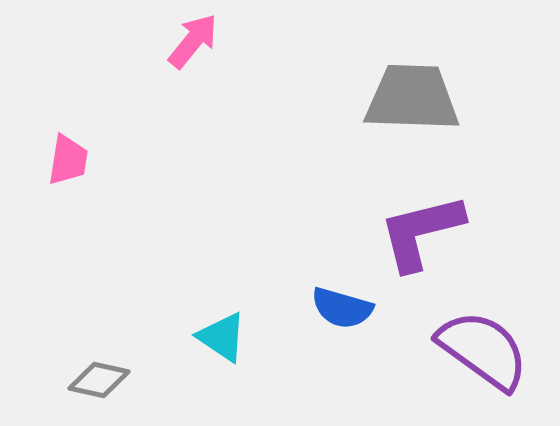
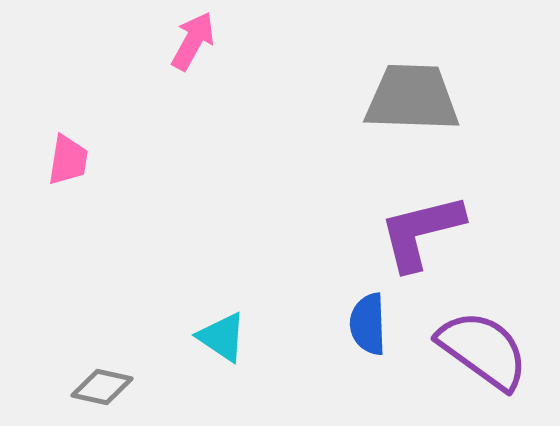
pink arrow: rotated 10 degrees counterclockwise
blue semicircle: moved 26 px right, 16 px down; rotated 72 degrees clockwise
gray diamond: moved 3 px right, 7 px down
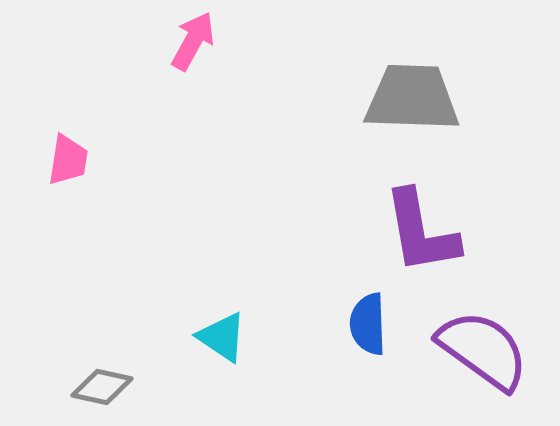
purple L-shape: rotated 86 degrees counterclockwise
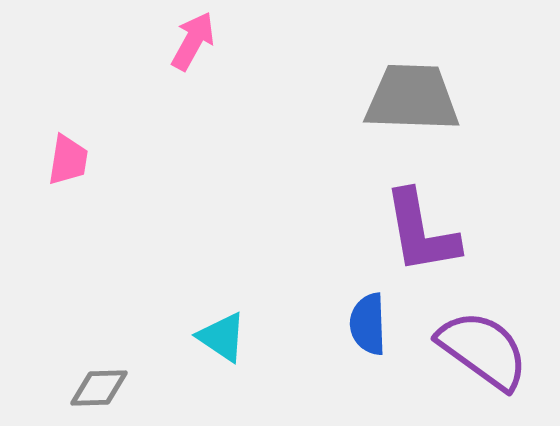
gray diamond: moved 3 px left, 1 px down; rotated 14 degrees counterclockwise
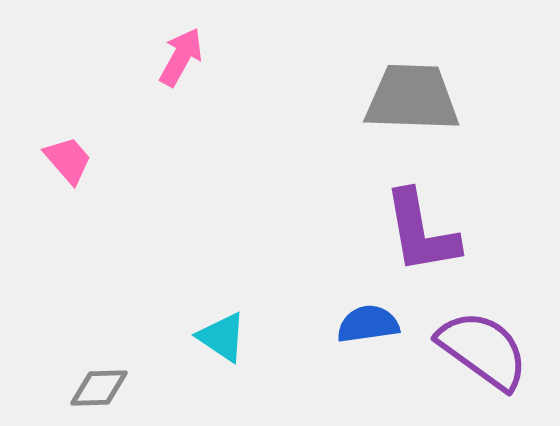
pink arrow: moved 12 px left, 16 px down
pink trapezoid: rotated 50 degrees counterclockwise
blue semicircle: rotated 84 degrees clockwise
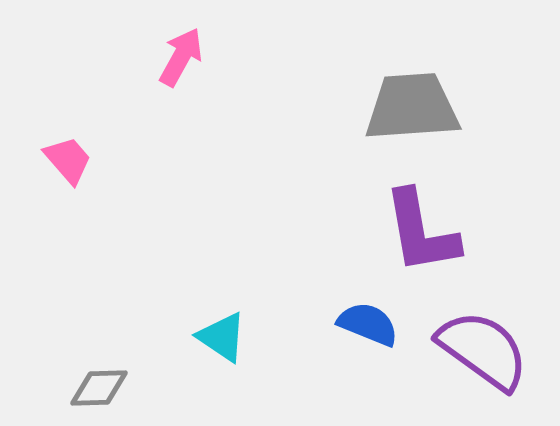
gray trapezoid: moved 9 px down; rotated 6 degrees counterclockwise
blue semicircle: rotated 30 degrees clockwise
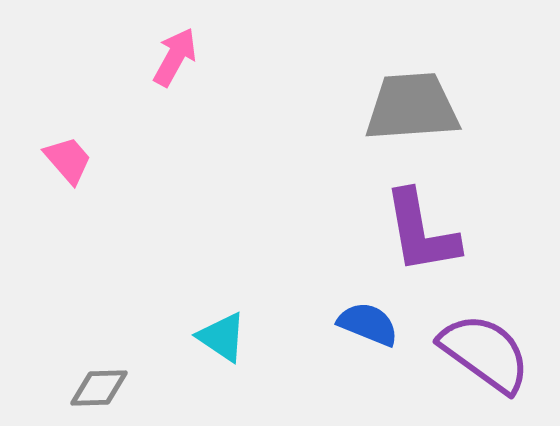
pink arrow: moved 6 px left
purple semicircle: moved 2 px right, 3 px down
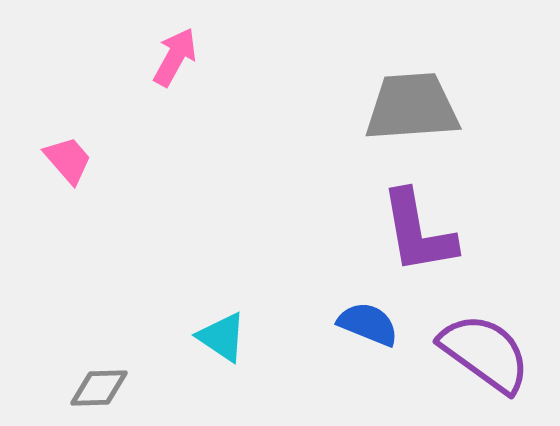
purple L-shape: moved 3 px left
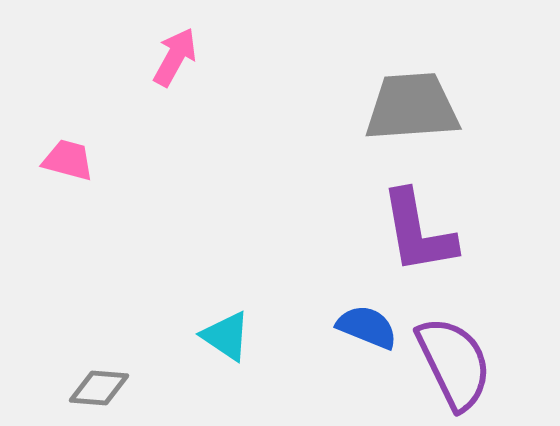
pink trapezoid: rotated 34 degrees counterclockwise
blue semicircle: moved 1 px left, 3 px down
cyan triangle: moved 4 px right, 1 px up
purple semicircle: moved 31 px left, 10 px down; rotated 28 degrees clockwise
gray diamond: rotated 6 degrees clockwise
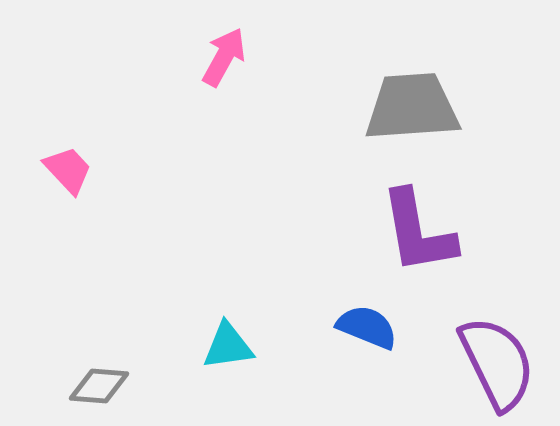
pink arrow: moved 49 px right
pink trapezoid: moved 10 px down; rotated 32 degrees clockwise
cyan triangle: moved 2 px right, 10 px down; rotated 42 degrees counterclockwise
purple semicircle: moved 43 px right
gray diamond: moved 2 px up
